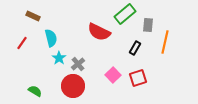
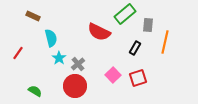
red line: moved 4 px left, 10 px down
red circle: moved 2 px right
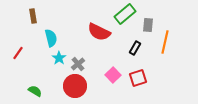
brown rectangle: rotated 56 degrees clockwise
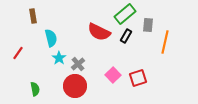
black rectangle: moved 9 px left, 12 px up
green semicircle: moved 2 px up; rotated 48 degrees clockwise
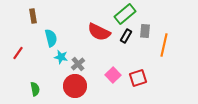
gray rectangle: moved 3 px left, 6 px down
orange line: moved 1 px left, 3 px down
cyan star: moved 2 px right, 1 px up; rotated 24 degrees counterclockwise
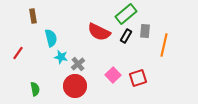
green rectangle: moved 1 px right
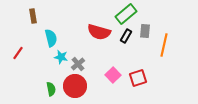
red semicircle: rotated 10 degrees counterclockwise
green semicircle: moved 16 px right
